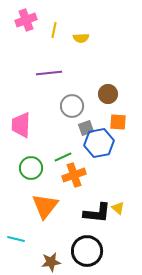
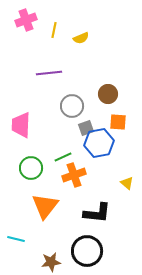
yellow semicircle: rotated 21 degrees counterclockwise
yellow triangle: moved 9 px right, 25 px up
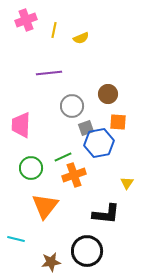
yellow triangle: rotated 24 degrees clockwise
black L-shape: moved 9 px right, 1 px down
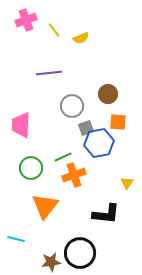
yellow line: rotated 49 degrees counterclockwise
black circle: moved 7 px left, 2 px down
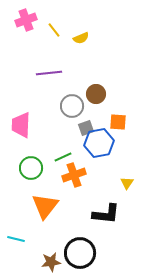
brown circle: moved 12 px left
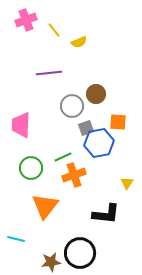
yellow semicircle: moved 2 px left, 4 px down
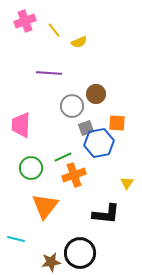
pink cross: moved 1 px left, 1 px down
purple line: rotated 10 degrees clockwise
orange square: moved 1 px left, 1 px down
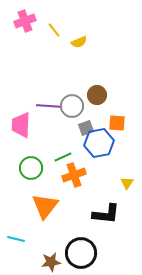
purple line: moved 33 px down
brown circle: moved 1 px right, 1 px down
black circle: moved 1 px right
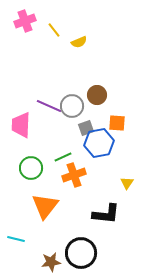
purple line: rotated 20 degrees clockwise
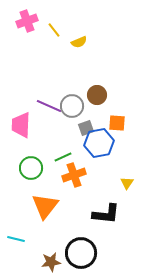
pink cross: moved 2 px right
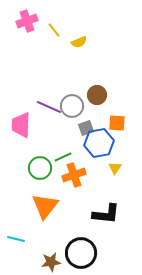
purple line: moved 1 px down
green circle: moved 9 px right
yellow triangle: moved 12 px left, 15 px up
